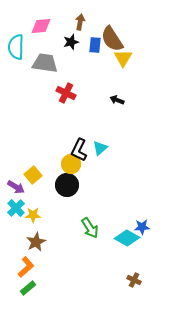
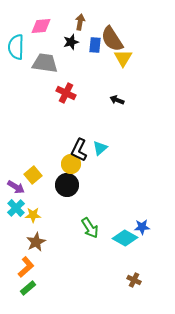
cyan diamond: moved 2 px left
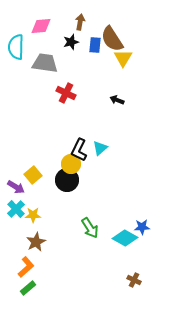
black circle: moved 5 px up
cyan cross: moved 1 px down
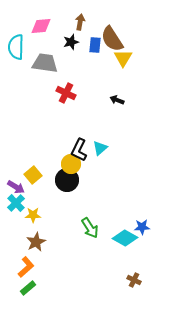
cyan cross: moved 6 px up
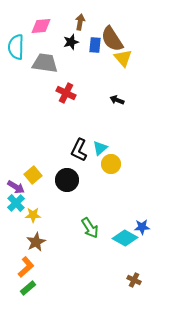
yellow triangle: rotated 12 degrees counterclockwise
yellow circle: moved 40 px right
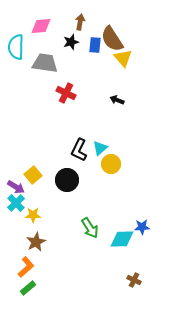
cyan diamond: moved 3 px left, 1 px down; rotated 30 degrees counterclockwise
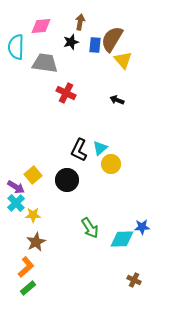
brown semicircle: rotated 64 degrees clockwise
yellow triangle: moved 2 px down
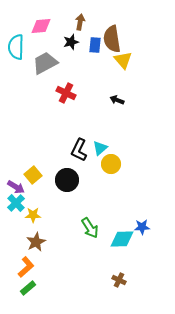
brown semicircle: rotated 40 degrees counterclockwise
gray trapezoid: rotated 36 degrees counterclockwise
brown cross: moved 15 px left
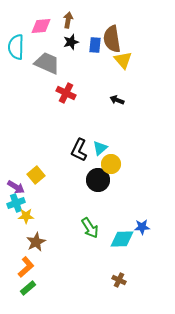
brown arrow: moved 12 px left, 2 px up
gray trapezoid: moved 2 px right; rotated 52 degrees clockwise
yellow square: moved 3 px right
black circle: moved 31 px right
cyan cross: rotated 24 degrees clockwise
yellow star: moved 7 px left, 1 px down
